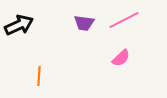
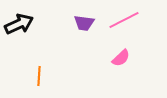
black arrow: moved 1 px up
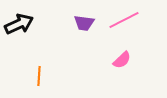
pink semicircle: moved 1 px right, 2 px down
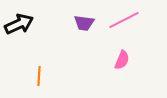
pink semicircle: rotated 24 degrees counterclockwise
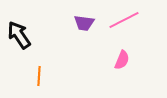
black arrow: moved 11 px down; rotated 100 degrees counterclockwise
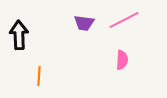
black arrow: rotated 32 degrees clockwise
pink semicircle: rotated 18 degrees counterclockwise
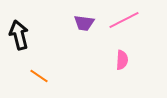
black arrow: rotated 12 degrees counterclockwise
orange line: rotated 60 degrees counterclockwise
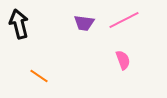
black arrow: moved 11 px up
pink semicircle: moved 1 px right; rotated 24 degrees counterclockwise
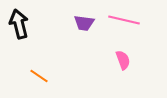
pink line: rotated 40 degrees clockwise
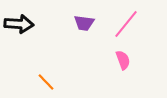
pink line: moved 2 px right, 4 px down; rotated 64 degrees counterclockwise
black arrow: rotated 108 degrees clockwise
orange line: moved 7 px right, 6 px down; rotated 12 degrees clockwise
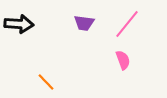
pink line: moved 1 px right
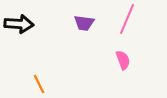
pink line: moved 5 px up; rotated 16 degrees counterclockwise
orange line: moved 7 px left, 2 px down; rotated 18 degrees clockwise
